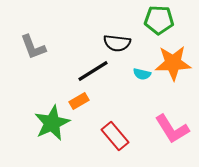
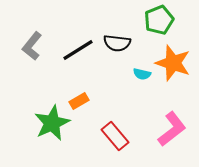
green pentagon: rotated 24 degrees counterclockwise
gray L-shape: moved 1 px left, 1 px up; rotated 60 degrees clockwise
orange star: rotated 21 degrees clockwise
black line: moved 15 px left, 21 px up
pink L-shape: rotated 96 degrees counterclockwise
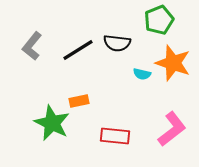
orange rectangle: rotated 18 degrees clockwise
green star: rotated 21 degrees counterclockwise
red rectangle: rotated 44 degrees counterclockwise
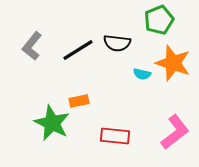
pink L-shape: moved 3 px right, 3 px down
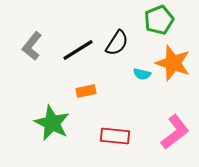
black semicircle: rotated 64 degrees counterclockwise
orange rectangle: moved 7 px right, 10 px up
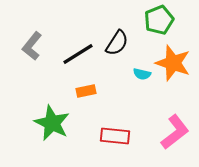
black line: moved 4 px down
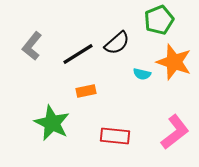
black semicircle: rotated 16 degrees clockwise
orange star: moved 1 px right, 1 px up
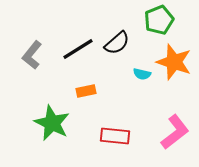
gray L-shape: moved 9 px down
black line: moved 5 px up
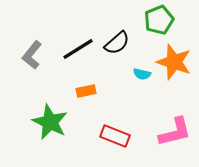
green star: moved 2 px left, 1 px up
pink L-shape: rotated 24 degrees clockwise
red rectangle: rotated 16 degrees clockwise
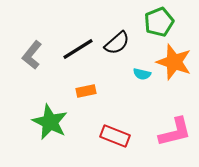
green pentagon: moved 2 px down
